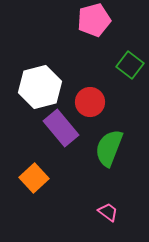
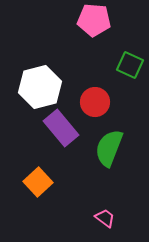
pink pentagon: rotated 20 degrees clockwise
green square: rotated 12 degrees counterclockwise
red circle: moved 5 px right
orange square: moved 4 px right, 4 px down
pink trapezoid: moved 3 px left, 6 px down
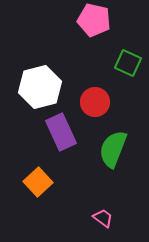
pink pentagon: rotated 8 degrees clockwise
green square: moved 2 px left, 2 px up
purple rectangle: moved 4 px down; rotated 15 degrees clockwise
green semicircle: moved 4 px right, 1 px down
pink trapezoid: moved 2 px left
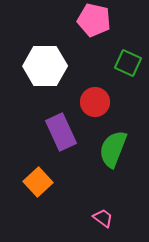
white hexagon: moved 5 px right, 21 px up; rotated 15 degrees clockwise
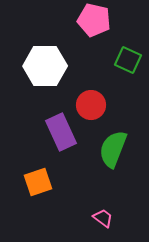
green square: moved 3 px up
red circle: moved 4 px left, 3 px down
orange square: rotated 24 degrees clockwise
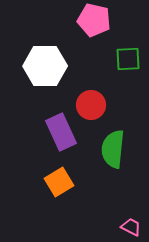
green square: moved 1 px up; rotated 28 degrees counterclockwise
green semicircle: rotated 15 degrees counterclockwise
orange square: moved 21 px right; rotated 12 degrees counterclockwise
pink trapezoid: moved 28 px right, 9 px down; rotated 10 degrees counterclockwise
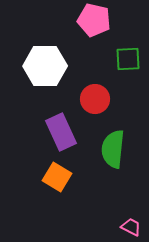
red circle: moved 4 px right, 6 px up
orange square: moved 2 px left, 5 px up; rotated 28 degrees counterclockwise
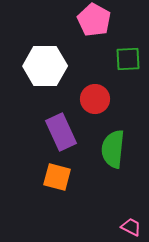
pink pentagon: rotated 16 degrees clockwise
orange square: rotated 16 degrees counterclockwise
